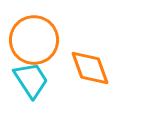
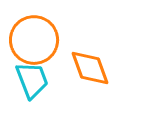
cyan trapezoid: moved 1 px right; rotated 12 degrees clockwise
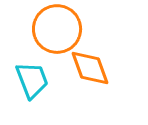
orange circle: moved 23 px right, 11 px up
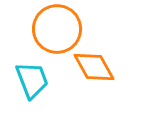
orange diamond: moved 4 px right, 1 px up; rotated 9 degrees counterclockwise
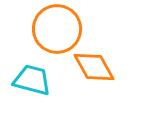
cyan trapezoid: rotated 54 degrees counterclockwise
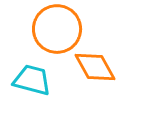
orange diamond: moved 1 px right
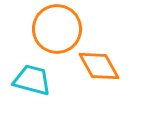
orange diamond: moved 4 px right, 1 px up
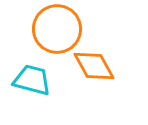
orange diamond: moved 5 px left
